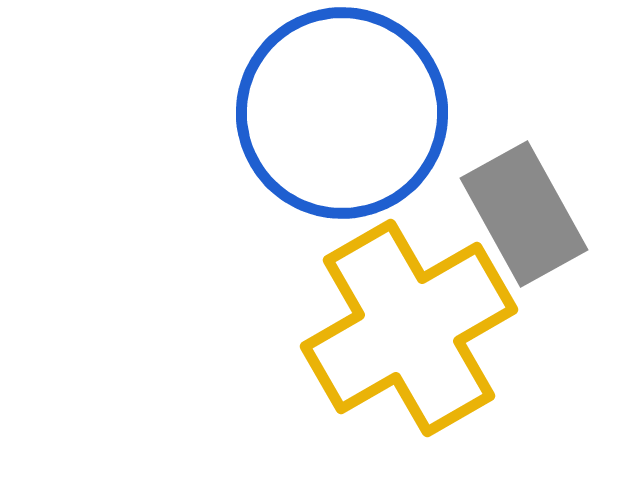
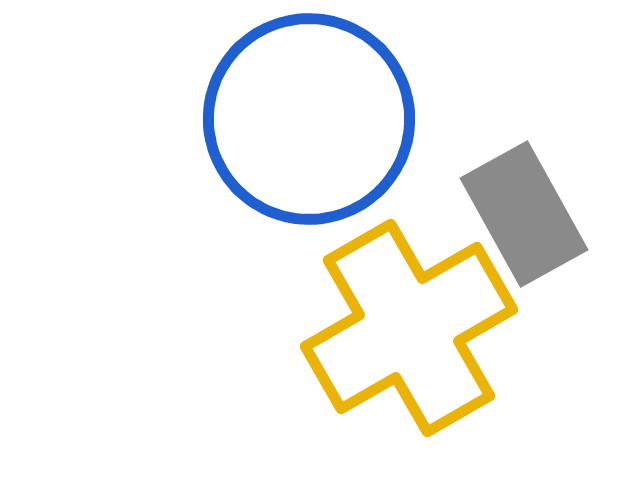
blue circle: moved 33 px left, 6 px down
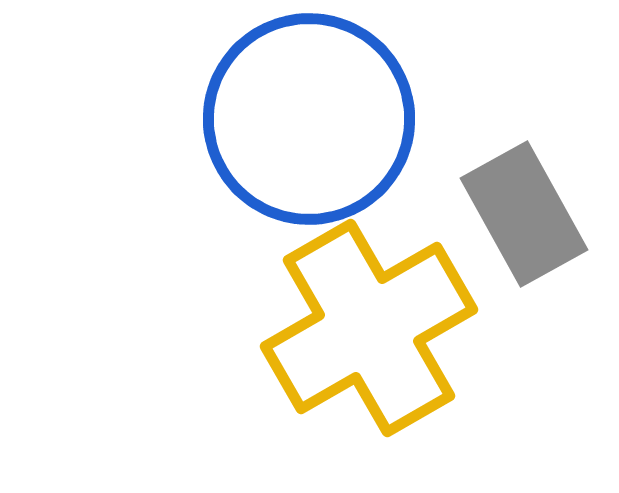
yellow cross: moved 40 px left
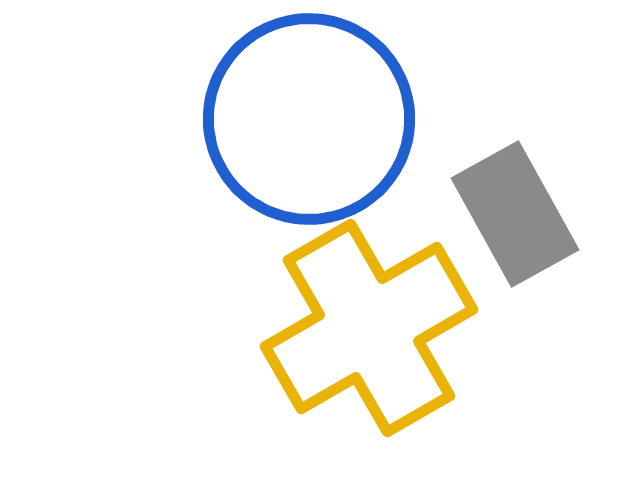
gray rectangle: moved 9 px left
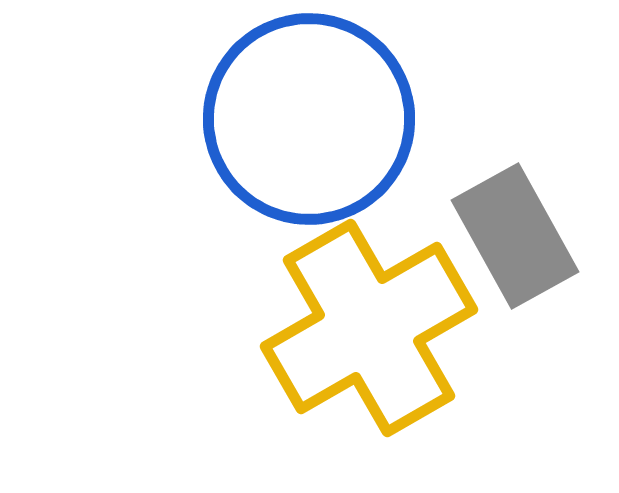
gray rectangle: moved 22 px down
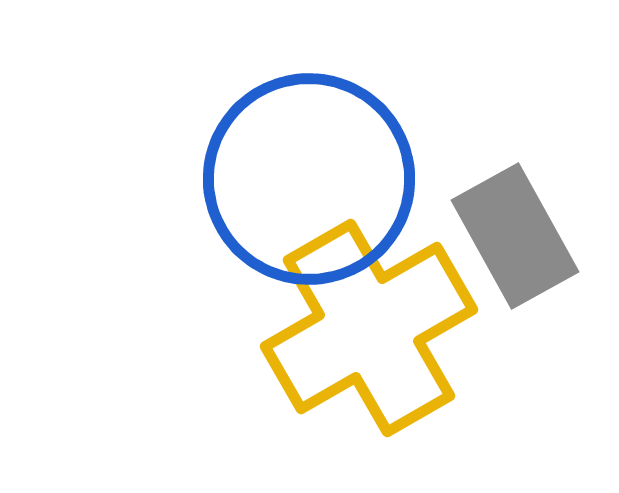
blue circle: moved 60 px down
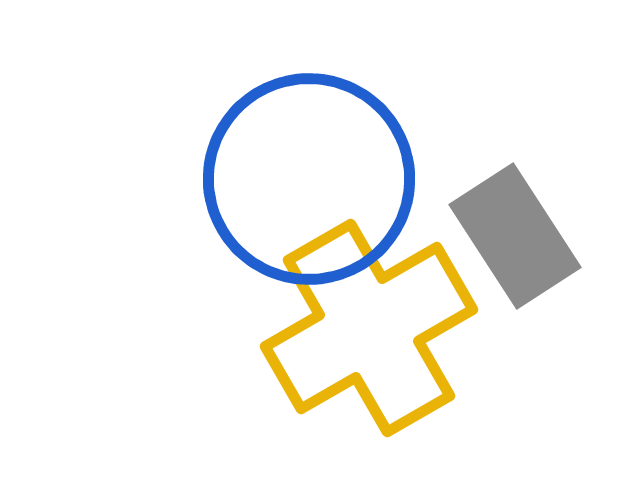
gray rectangle: rotated 4 degrees counterclockwise
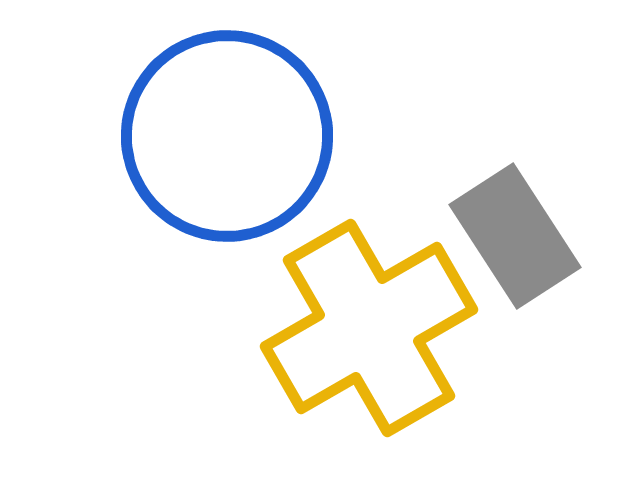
blue circle: moved 82 px left, 43 px up
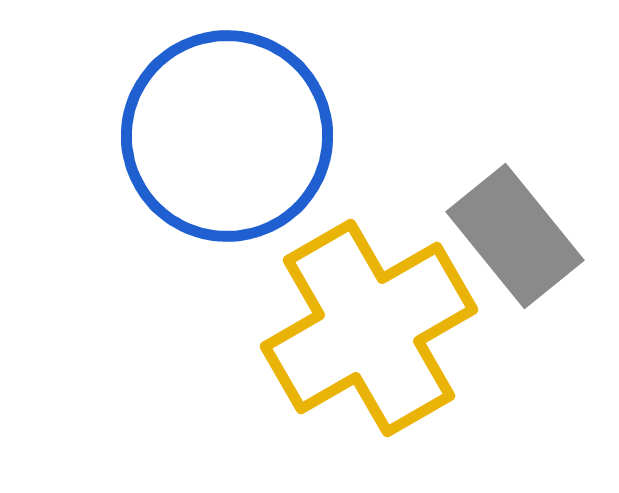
gray rectangle: rotated 6 degrees counterclockwise
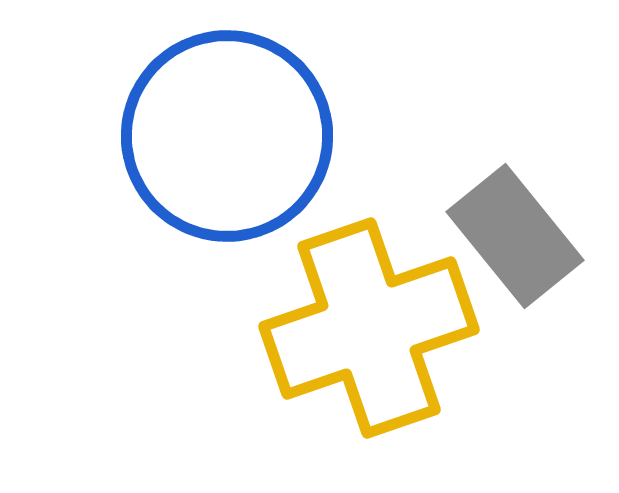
yellow cross: rotated 11 degrees clockwise
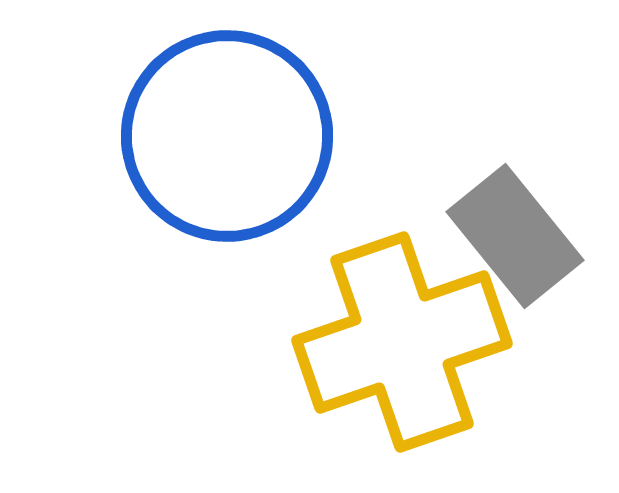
yellow cross: moved 33 px right, 14 px down
